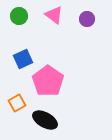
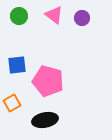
purple circle: moved 5 px left, 1 px up
blue square: moved 6 px left, 6 px down; rotated 18 degrees clockwise
pink pentagon: rotated 20 degrees counterclockwise
orange square: moved 5 px left
black ellipse: rotated 40 degrees counterclockwise
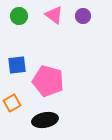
purple circle: moved 1 px right, 2 px up
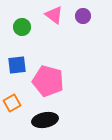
green circle: moved 3 px right, 11 px down
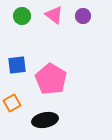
green circle: moved 11 px up
pink pentagon: moved 3 px right, 2 px up; rotated 16 degrees clockwise
